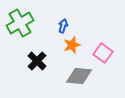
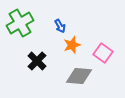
blue arrow: moved 3 px left; rotated 136 degrees clockwise
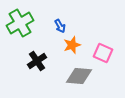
pink square: rotated 12 degrees counterclockwise
black cross: rotated 12 degrees clockwise
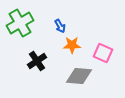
orange star: rotated 18 degrees clockwise
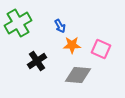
green cross: moved 2 px left
pink square: moved 2 px left, 4 px up
gray diamond: moved 1 px left, 1 px up
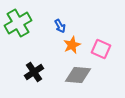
orange star: rotated 24 degrees counterclockwise
black cross: moved 3 px left, 11 px down
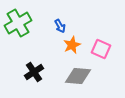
gray diamond: moved 1 px down
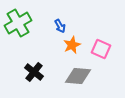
black cross: rotated 18 degrees counterclockwise
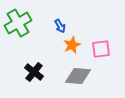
pink square: rotated 30 degrees counterclockwise
